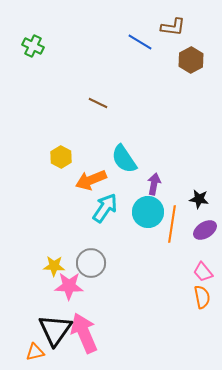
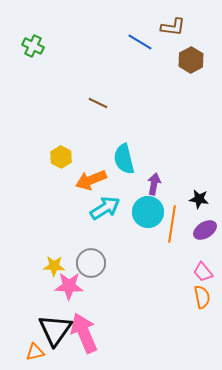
cyan semicircle: rotated 20 degrees clockwise
cyan arrow: rotated 24 degrees clockwise
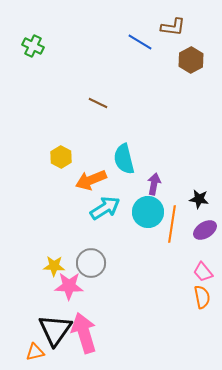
pink arrow: rotated 6 degrees clockwise
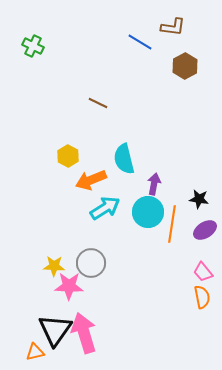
brown hexagon: moved 6 px left, 6 px down
yellow hexagon: moved 7 px right, 1 px up
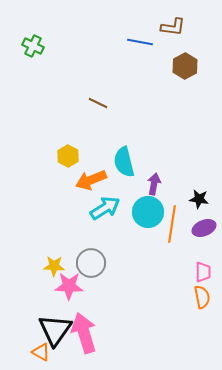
blue line: rotated 20 degrees counterclockwise
cyan semicircle: moved 3 px down
purple ellipse: moved 1 px left, 2 px up; rotated 10 degrees clockwise
pink trapezoid: rotated 140 degrees counterclockwise
orange triangle: moved 6 px right; rotated 42 degrees clockwise
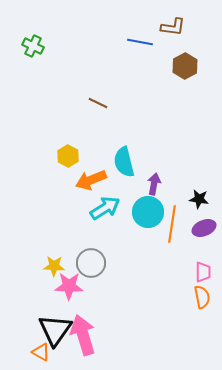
pink arrow: moved 1 px left, 2 px down
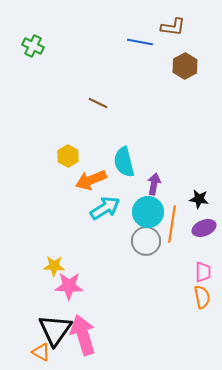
gray circle: moved 55 px right, 22 px up
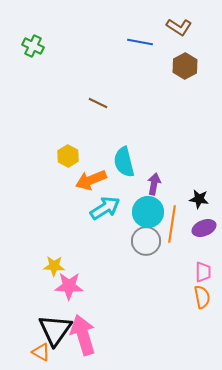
brown L-shape: moved 6 px right; rotated 25 degrees clockwise
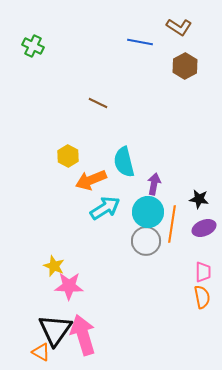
yellow star: rotated 20 degrees clockwise
